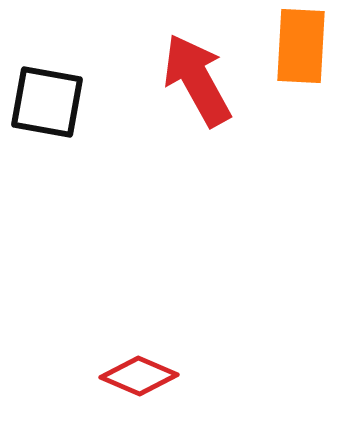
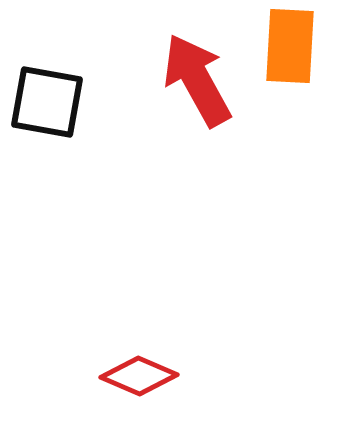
orange rectangle: moved 11 px left
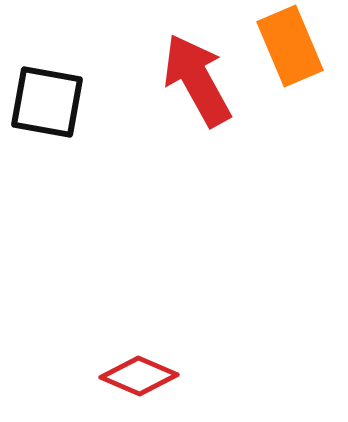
orange rectangle: rotated 26 degrees counterclockwise
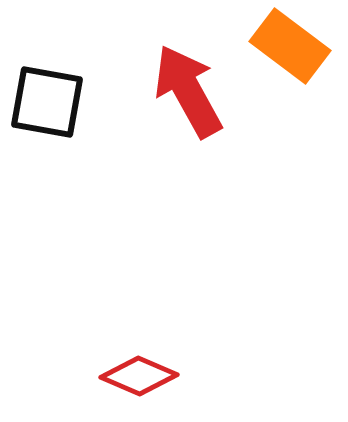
orange rectangle: rotated 30 degrees counterclockwise
red arrow: moved 9 px left, 11 px down
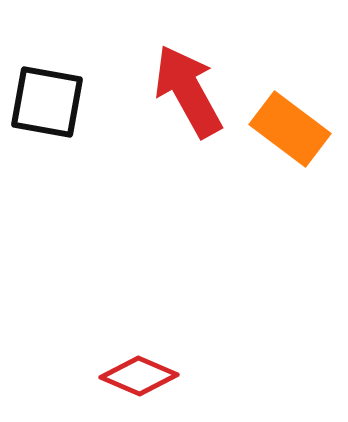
orange rectangle: moved 83 px down
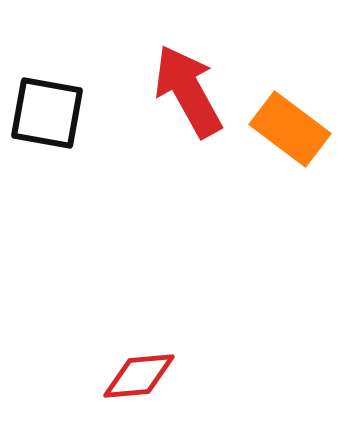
black square: moved 11 px down
red diamond: rotated 28 degrees counterclockwise
